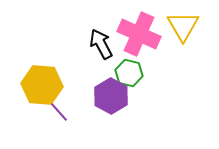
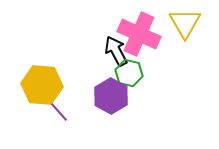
yellow triangle: moved 2 px right, 3 px up
black arrow: moved 15 px right, 7 px down
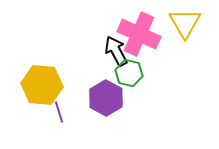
purple hexagon: moved 5 px left, 2 px down
purple line: rotated 25 degrees clockwise
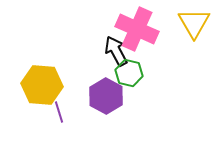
yellow triangle: moved 9 px right
pink cross: moved 2 px left, 5 px up
purple hexagon: moved 2 px up
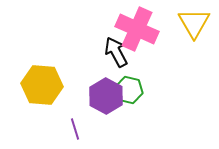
black arrow: moved 1 px down
green hexagon: moved 17 px down
purple line: moved 16 px right, 17 px down
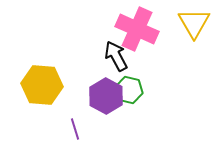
black arrow: moved 4 px down
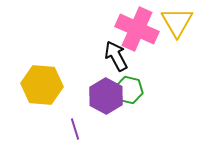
yellow triangle: moved 17 px left, 1 px up
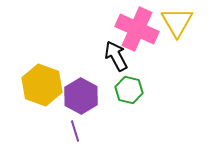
yellow hexagon: rotated 15 degrees clockwise
purple hexagon: moved 25 px left
purple line: moved 2 px down
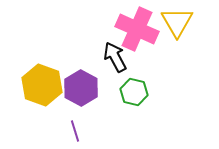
black arrow: moved 1 px left, 1 px down
green hexagon: moved 5 px right, 2 px down
purple hexagon: moved 8 px up
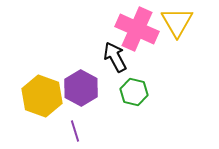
yellow hexagon: moved 11 px down
